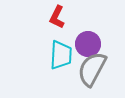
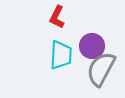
purple circle: moved 4 px right, 2 px down
gray semicircle: moved 9 px right
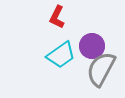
cyan trapezoid: rotated 52 degrees clockwise
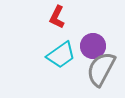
purple circle: moved 1 px right
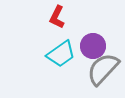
cyan trapezoid: moved 1 px up
gray semicircle: moved 2 px right; rotated 15 degrees clockwise
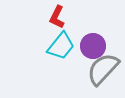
cyan trapezoid: moved 8 px up; rotated 16 degrees counterclockwise
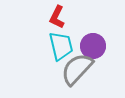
cyan trapezoid: rotated 52 degrees counterclockwise
gray semicircle: moved 26 px left
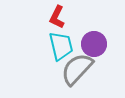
purple circle: moved 1 px right, 2 px up
